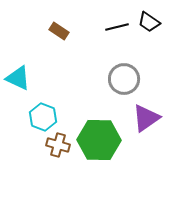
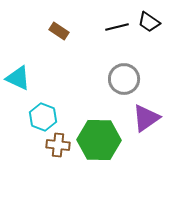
brown cross: rotated 10 degrees counterclockwise
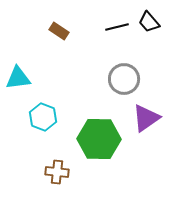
black trapezoid: rotated 15 degrees clockwise
cyan triangle: rotated 32 degrees counterclockwise
green hexagon: moved 1 px up
brown cross: moved 1 px left, 27 px down
